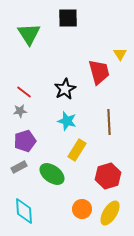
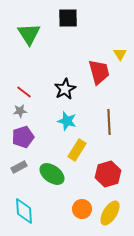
purple pentagon: moved 2 px left, 4 px up
red hexagon: moved 2 px up
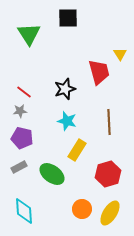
black star: rotated 10 degrees clockwise
purple pentagon: moved 1 px left, 1 px down; rotated 30 degrees clockwise
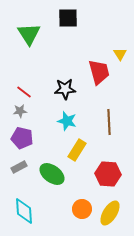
black star: rotated 15 degrees clockwise
red hexagon: rotated 20 degrees clockwise
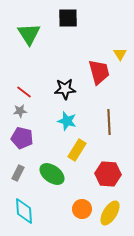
gray rectangle: moved 1 px left, 6 px down; rotated 35 degrees counterclockwise
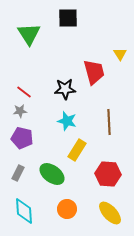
red trapezoid: moved 5 px left
orange circle: moved 15 px left
yellow ellipse: rotated 75 degrees counterclockwise
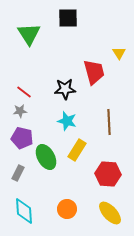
yellow triangle: moved 1 px left, 1 px up
green ellipse: moved 6 px left, 17 px up; rotated 25 degrees clockwise
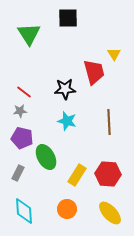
yellow triangle: moved 5 px left, 1 px down
yellow rectangle: moved 25 px down
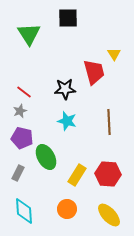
gray star: rotated 16 degrees counterclockwise
yellow ellipse: moved 1 px left, 2 px down
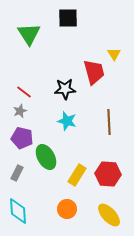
gray rectangle: moved 1 px left
cyan diamond: moved 6 px left
